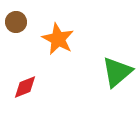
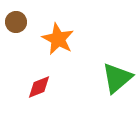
green triangle: moved 6 px down
red diamond: moved 14 px right
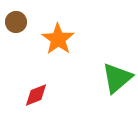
orange star: rotated 8 degrees clockwise
red diamond: moved 3 px left, 8 px down
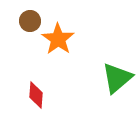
brown circle: moved 14 px right, 1 px up
red diamond: rotated 64 degrees counterclockwise
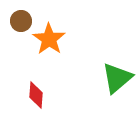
brown circle: moved 9 px left
orange star: moved 9 px left
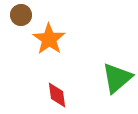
brown circle: moved 6 px up
red diamond: moved 21 px right; rotated 12 degrees counterclockwise
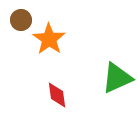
brown circle: moved 5 px down
green triangle: rotated 16 degrees clockwise
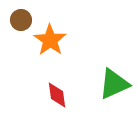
orange star: moved 1 px right, 1 px down
green triangle: moved 3 px left, 6 px down
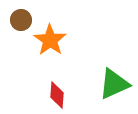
red diamond: rotated 12 degrees clockwise
